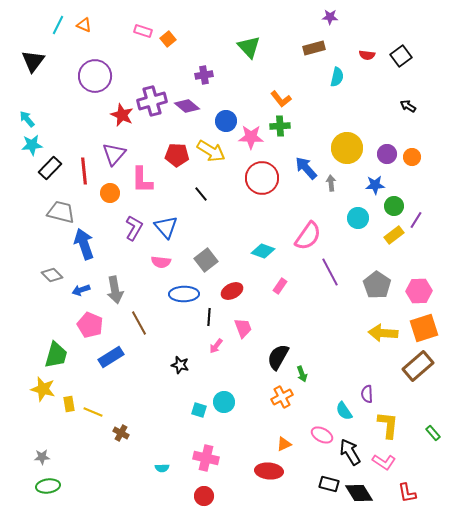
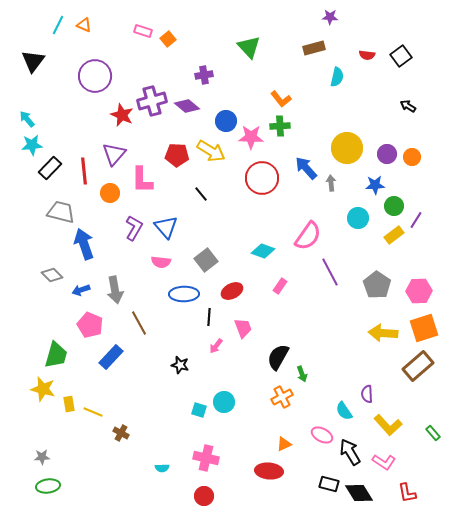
blue rectangle at (111, 357): rotated 15 degrees counterclockwise
yellow L-shape at (388, 425): rotated 132 degrees clockwise
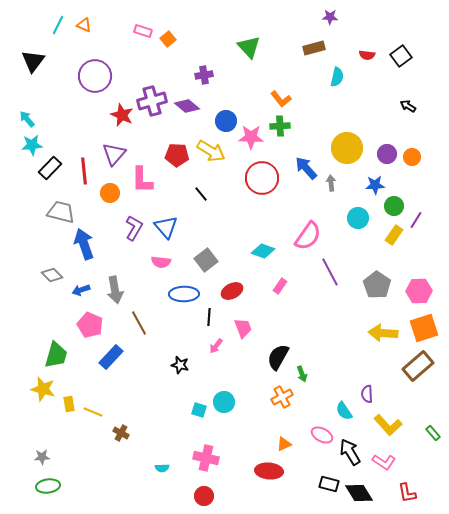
yellow rectangle at (394, 235): rotated 18 degrees counterclockwise
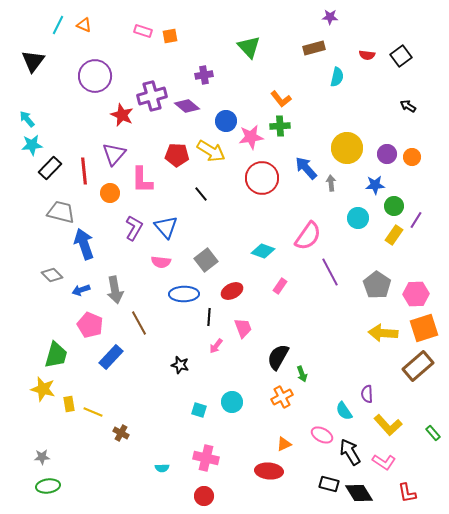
orange square at (168, 39): moved 2 px right, 3 px up; rotated 28 degrees clockwise
purple cross at (152, 101): moved 5 px up
pink star at (251, 137): rotated 10 degrees counterclockwise
pink hexagon at (419, 291): moved 3 px left, 3 px down
cyan circle at (224, 402): moved 8 px right
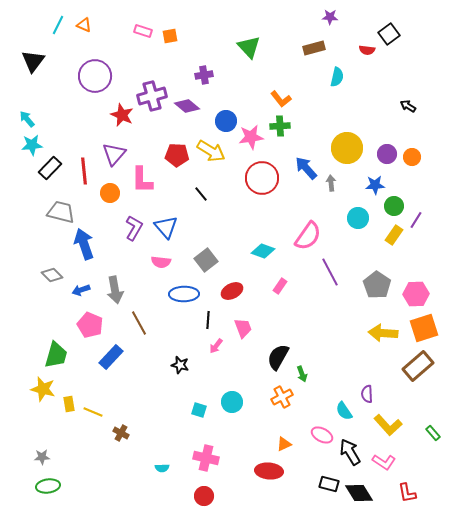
red semicircle at (367, 55): moved 5 px up
black square at (401, 56): moved 12 px left, 22 px up
black line at (209, 317): moved 1 px left, 3 px down
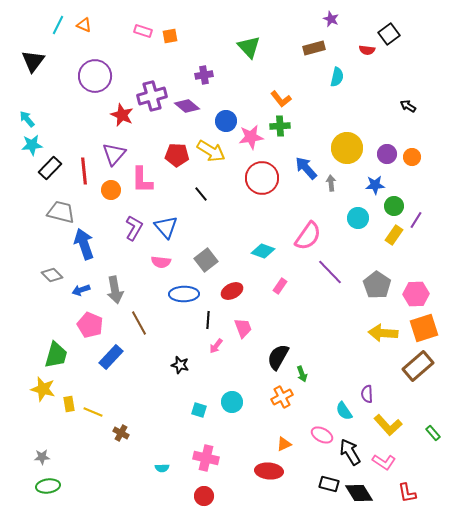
purple star at (330, 17): moved 1 px right, 2 px down; rotated 21 degrees clockwise
orange circle at (110, 193): moved 1 px right, 3 px up
purple line at (330, 272): rotated 16 degrees counterclockwise
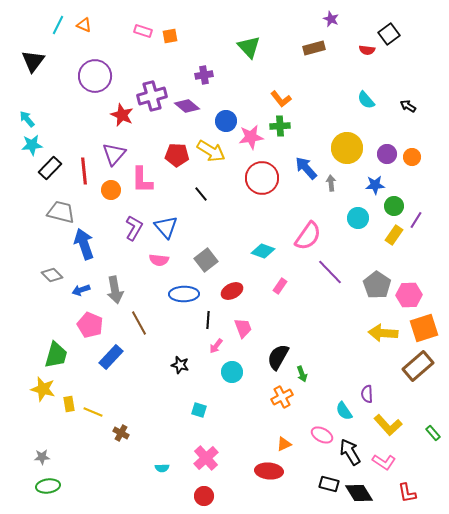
cyan semicircle at (337, 77): moved 29 px right, 23 px down; rotated 126 degrees clockwise
pink semicircle at (161, 262): moved 2 px left, 2 px up
pink hexagon at (416, 294): moved 7 px left, 1 px down
cyan circle at (232, 402): moved 30 px up
pink cross at (206, 458): rotated 35 degrees clockwise
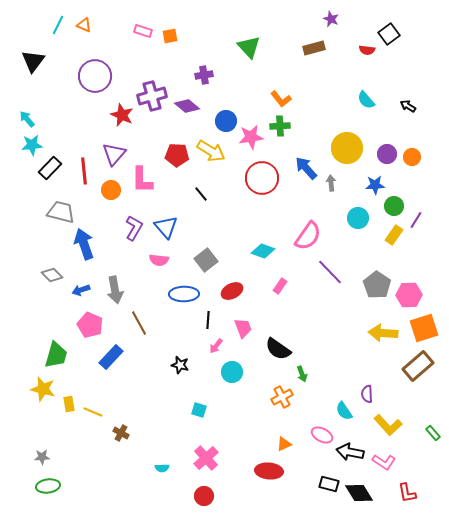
black semicircle at (278, 357): moved 8 px up; rotated 84 degrees counterclockwise
black arrow at (350, 452): rotated 48 degrees counterclockwise
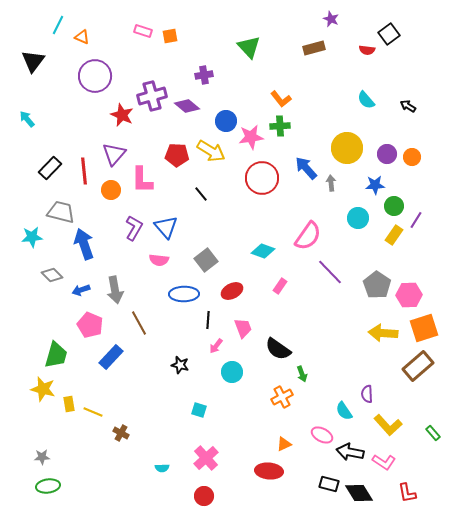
orange triangle at (84, 25): moved 2 px left, 12 px down
cyan star at (32, 145): moved 92 px down
